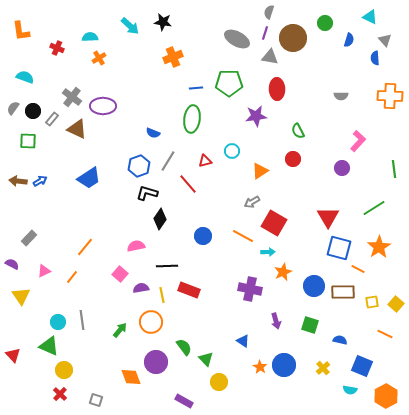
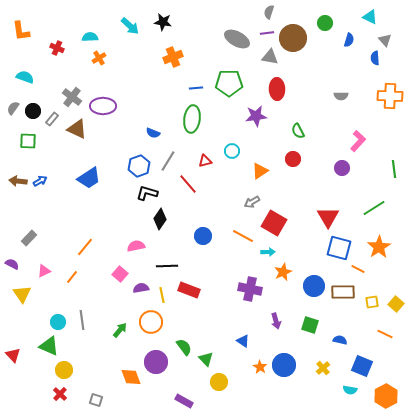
purple line at (265, 33): moved 2 px right; rotated 64 degrees clockwise
yellow triangle at (21, 296): moved 1 px right, 2 px up
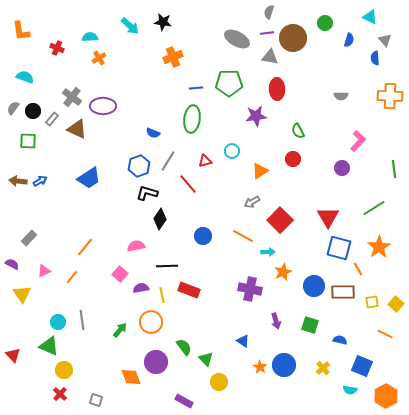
red square at (274, 223): moved 6 px right, 3 px up; rotated 15 degrees clockwise
orange line at (358, 269): rotated 32 degrees clockwise
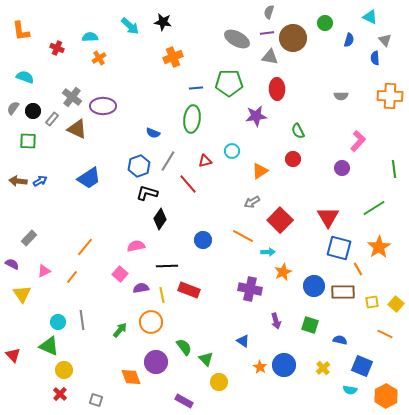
blue circle at (203, 236): moved 4 px down
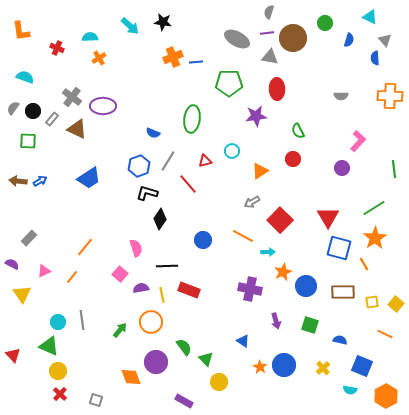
blue line at (196, 88): moved 26 px up
pink semicircle at (136, 246): moved 2 px down; rotated 84 degrees clockwise
orange star at (379, 247): moved 4 px left, 9 px up
orange line at (358, 269): moved 6 px right, 5 px up
blue circle at (314, 286): moved 8 px left
yellow circle at (64, 370): moved 6 px left, 1 px down
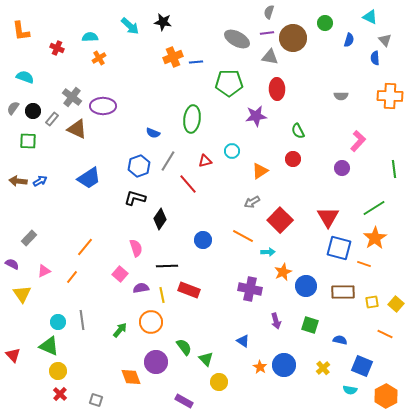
black L-shape at (147, 193): moved 12 px left, 5 px down
orange line at (364, 264): rotated 40 degrees counterclockwise
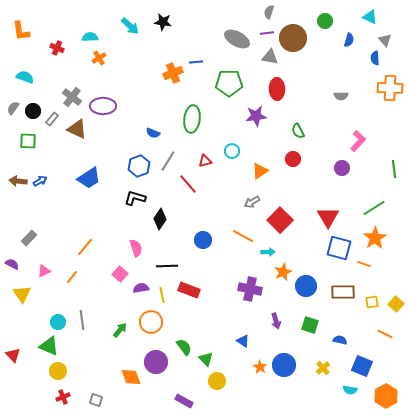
green circle at (325, 23): moved 2 px up
orange cross at (173, 57): moved 16 px down
orange cross at (390, 96): moved 8 px up
yellow circle at (219, 382): moved 2 px left, 1 px up
red cross at (60, 394): moved 3 px right, 3 px down; rotated 24 degrees clockwise
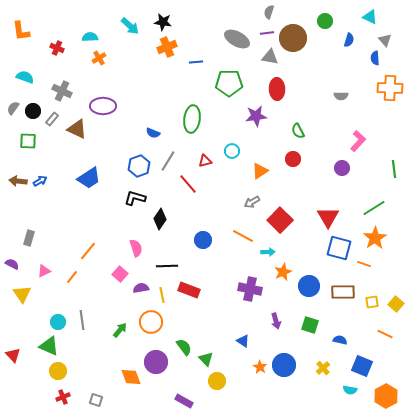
orange cross at (173, 73): moved 6 px left, 26 px up
gray cross at (72, 97): moved 10 px left, 6 px up; rotated 12 degrees counterclockwise
gray rectangle at (29, 238): rotated 28 degrees counterclockwise
orange line at (85, 247): moved 3 px right, 4 px down
blue circle at (306, 286): moved 3 px right
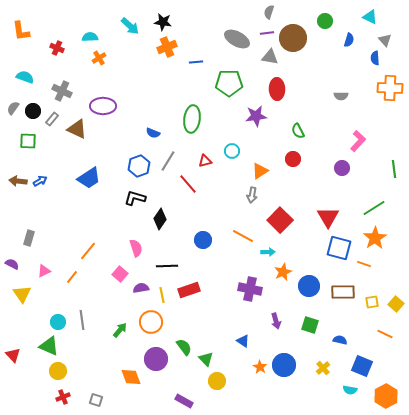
gray arrow at (252, 202): moved 7 px up; rotated 49 degrees counterclockwise
red rectangle at (189, 290): rotated 40 degrees counterclockwise
purple circle at (156, 362): moved 3 px up
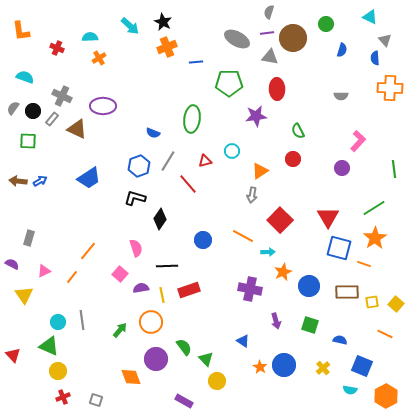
green circle at (325, 21): moved 1 px right, 3 px down
black star at (163, 22): rotated 18 degrees clockwise
blue semicircle at (349, 40): moved 7 px left, 10 px down
gray cross at (62, 91): moved 5 px down
brown rectangle at (343, 292): moved 4 px right
yellow triangle at (22, 294): moved 2 px right, 1 px down
